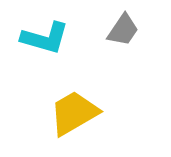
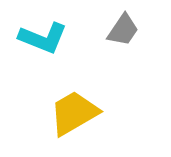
cyan L-shape: moved 2 px left; rotated 6 degrees clockwise
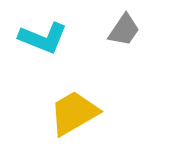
gray trapezoid: moved 1 px right
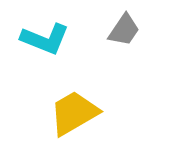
cyan L-shape: moved 2 px right, 1 px down
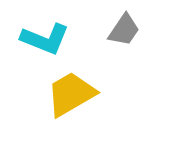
yellow trapezoid: moved 3 px left, 19 px up
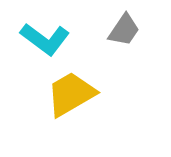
cyan L-shape: rotated 15 degrees clockwise
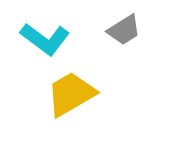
gray trapezoid: rotated 24 degrees clockwise
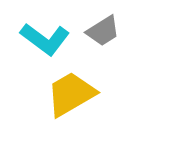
gray trapezoid: moved 21 px left, 1 px down
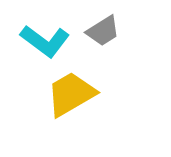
cyan L-shape: moved 2 px down
